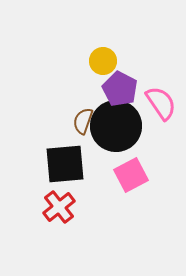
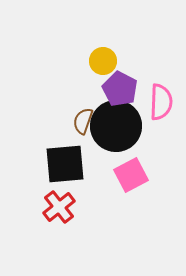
pink semicircle: moved 1 px up; rotated 36 degrees clockwise
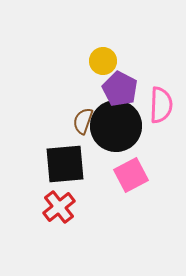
pink semicircle: moved 3 px down
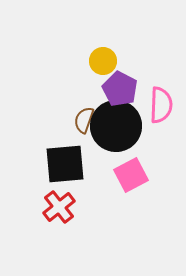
brown semicircle: moved 1 px right, 1 px up
